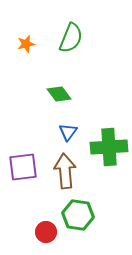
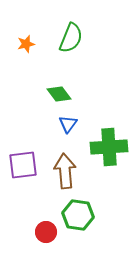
blue triangle: moved 8 px up
purple square: moved 2 px up
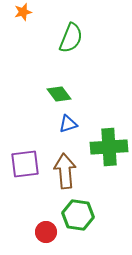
orange star: moved 3 px left, 32 px up
blue triangle: rotated 36 degrees clockwise
purple square: moved 2 px right, 1 px up
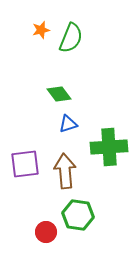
orange star: moved 18 px right, 18 px down
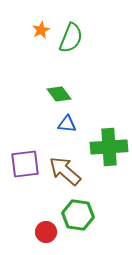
orange star: rotated 12 degrees counterclockwise
blue triangle: moved 1 px left; rotated 24 degrees clockwise
brown arrow: rotated 44 degrees counterclockwise
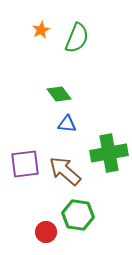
green semicircle: moved 6 px right
green cross: moved 6 px down; rotated 6 degrees counterclockwise
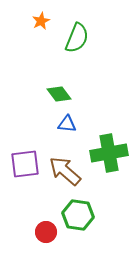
orange star: moved 9 px up
